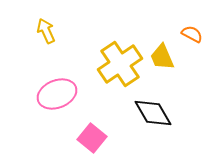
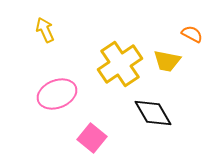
yellow arrow: moved 1 px left, 1 px up
yellow trapezoid: moved 5 px right, 4 px down; rotated 56 degrees counterclockwise
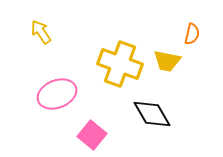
yellow arrow: moved 4 px left, 2 px down; rotated 10 degrees counterclockwise
orange semicircle: rotated 75 degrees clockwise
yellow cross: rotated 36 degrees counterclockwise
black diamond: moved 1 px left, 1 px down
pink square: moved 3 px up
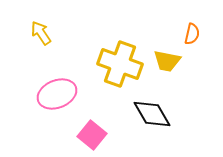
yellow arrow: moved 1 px down
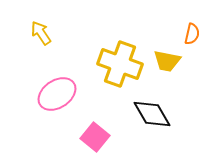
pink ellipse: rotated 12 degrees counterclockwise
pink square: moved 3 px right, 2 px down
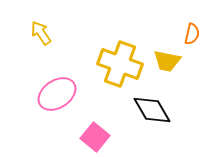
black diamond: moved 4 px up
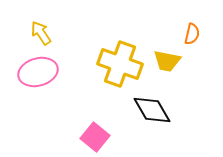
pink ellipse: moved 19 px left, 22 px up; rotated 18 degrees clockwise
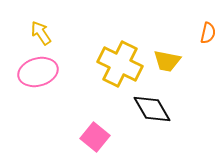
orange semicircle: moved 16 px right, 1 px up
yellow cross: rotated 6 degrees clockwise
black diamond: moved 1 px up
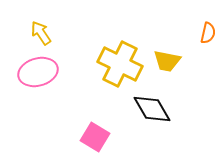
pink square: rotated 8 degrees counterclockwise
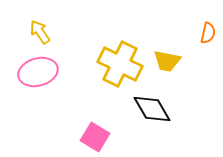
yellow arrow: moved 1 px left, 1 px up
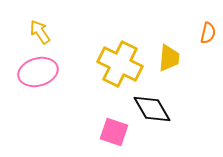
yellow trapezoid: moved 2 px right, 3 px up; rotated 96 degrees counterclockwise
pink square: moved 19 px right, 5 px up; rotated 12 degrees counterclockwise
